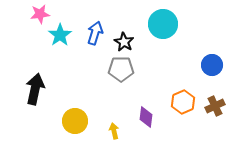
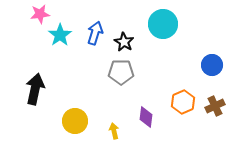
gray pentagon: moved 3 px down
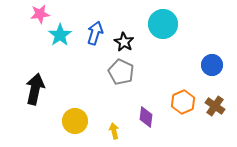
gray pentagon: rotated 25 degrees clockwise
brown cross: rotated 30 degrees counterclockwise
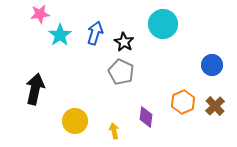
brown cross: rotated 12 degrees clockwise
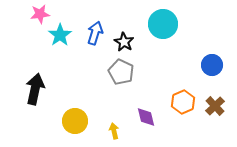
purple diamond: rotated 20 degrees counterclockwise
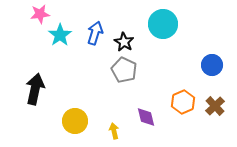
gray pentagon: moved 3 px right, 2 px up
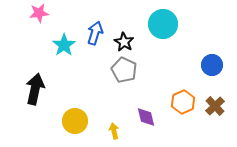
pink star: moved 1 px left, 1 px up
cyan star: moved 4 px right, 10 px down
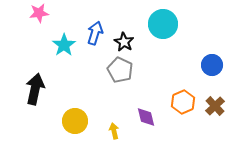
gray pentagon: moved 4 px left
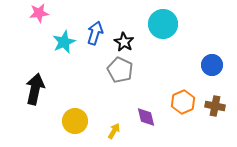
cyan star: moved 3 px up; rotated 10 degrees clockwise
brown cross: rotated 36 degrees counterclockwise
yellow arrow: rotated 42 degrees clockwise
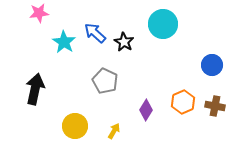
blue arrow: rotated 65 degrees counterclockwise
cyan star: rotated 15 degrees counterclockwise
gray pentagon: moved 15 px left, 11 px down
purple diamond: moved 7 px up; rotated 45 degrees clockwise
yellow circle: moved 5 px down
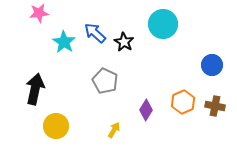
yellow circle: moved 19 px left
yellow arrow: moved 1 px up
